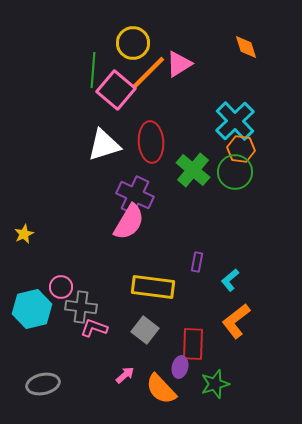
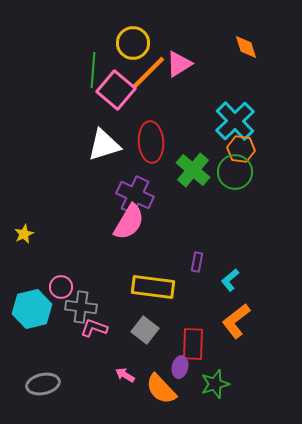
pink arrow: rotated 108 degrees counterclockwise
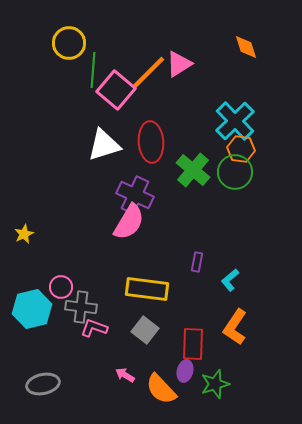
yellow circle: moved 64 px left
yellow rectangle: moved 6 px left, 2 px down
orange L-shape: moved 1 px left, 6 px down; rotated 18 degrees counterclockwise
purple ellipse: moved 5 px right, 4 px down
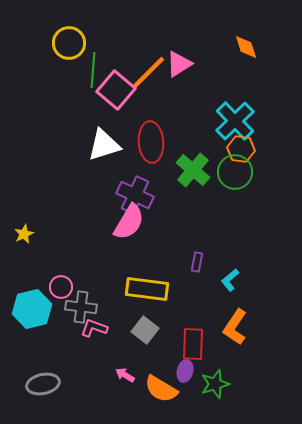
orange semicircle: rotated 16 degrees counterclockwise
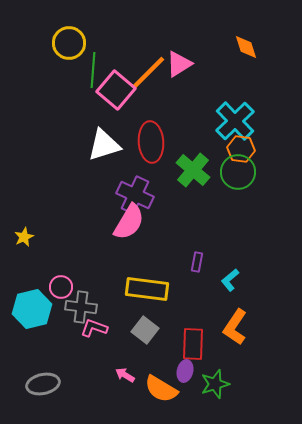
green circle: moved 3 px right
yellow star: moved 3 px down
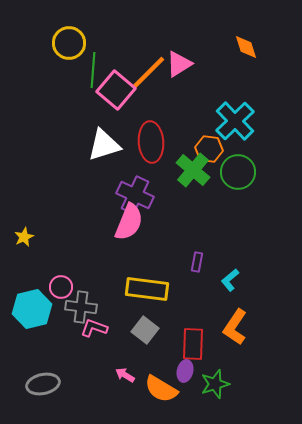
orange hexagon: moved 32 px left
pink semicircle: rotated 9 degrees counterclockwise
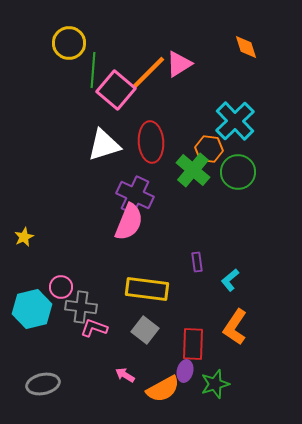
purple rectangle: rotated 18 degrees counterclockwise
orange semicircle: moved 2 px right; rotated 60 degrees counterclockwise
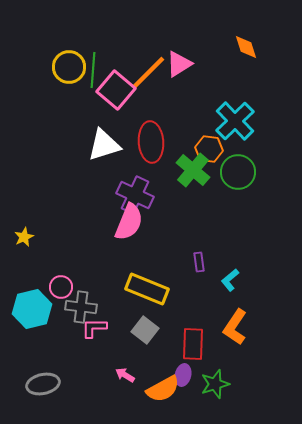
yellow circle: moved 24 px down
purple rectangle: moved 2 px right
yellow rectangle: rotated 15 degrees clockwise
pink L-shape: rotated 20 degrees counterclockwise
purple ellipse: moved 2 px left, 4 px down
